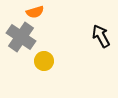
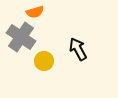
black arrow: moved 23 px left, 13 px down
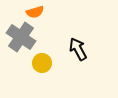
yellow circle: moved 2 px left, 2 px down
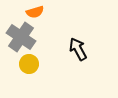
yellow circle: moved 13 px left, 1 px down
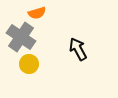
orange semicircle: moved 2 px right, 1 px down
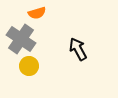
gray cross: moved 2 px down
yellow circle: moved 2 px down
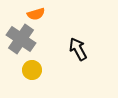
orange semicircle: moved 1 px left, 1 px down
yellow circle: moved 3 px right, 4 px down
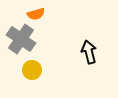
black arrow: moved 11 px right, 3 px down; rotated 15 degrees clockwise
